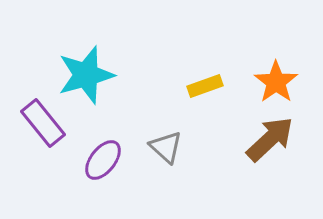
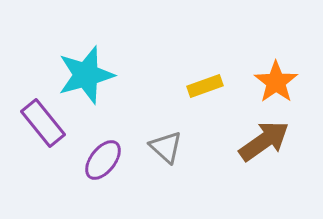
brown arrow: moved 6 px left, 2 px down; rotated 8 degrees clockwise
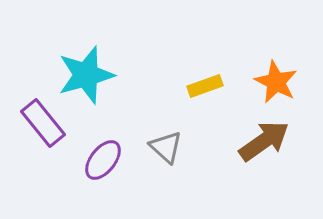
orange star: rotated 9 degrees counterclockwise
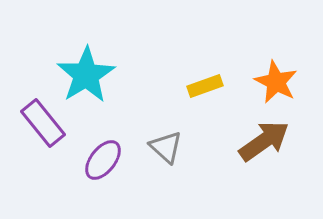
cyan star: rotated 16 degrees counterclockwise
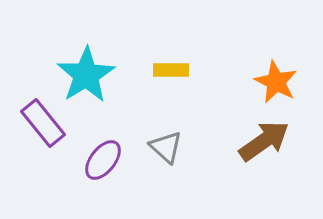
yellow rectangle: moved 34 px left, 16 px up; rotated 20 degrees clockwise
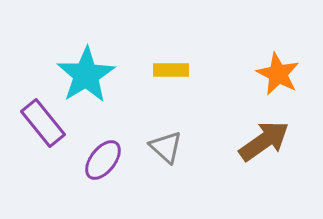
orange star: moved 2 px right, 8 px up
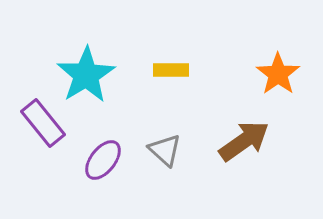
orange star: rotated 9 degrees clockwise
brown arrow: moved 20 px left
gray triangle: moved 1 px left, 3 px down
